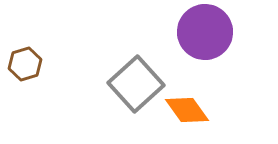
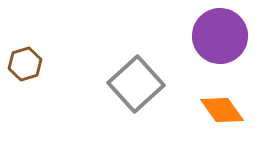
purple circle: moved 15 px right, 4 px down
orange diamond: moved 35 px right
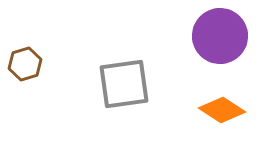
gray square: moved 12 px left; rotated 34 degrees clockwise
orange diamond: rotated 21 degrees counterclockwise
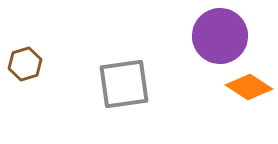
orange diamond: moved 27 px right, 23 px up
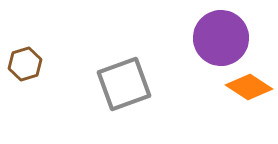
purple circle: moved 1 px right, 2 px down
gray square: rotated 12 degrees counterclockwise
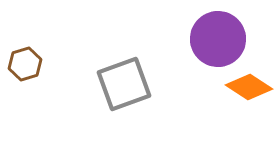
purple circle: moved 3 px left, 1 px down
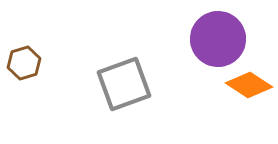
brown hexagon: moved 1 px left, 1 px up
orange diamond: moved 2 px up
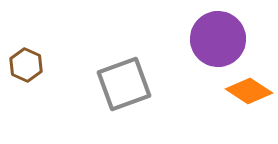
brown hexagon: moved 2 px right, 2 px down; rotated 20 degrees counterclockwise
orange diamond: moved 6 px down
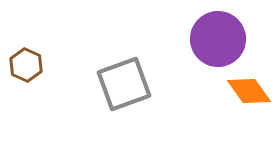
orange diamond: rotated 21 degrees clockwise
